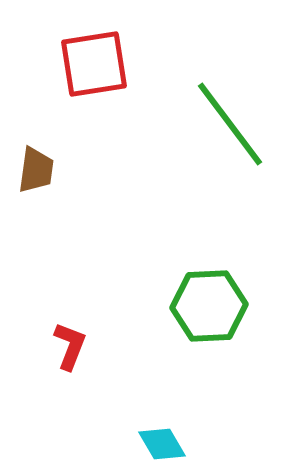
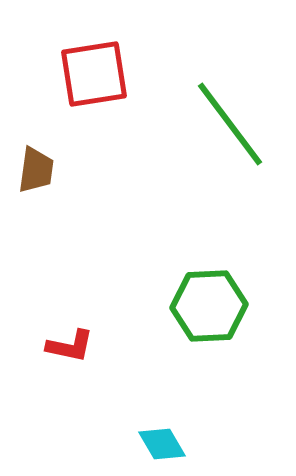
red square: moved 10 px down
red L-shape: rotated 81 degrees clockwise
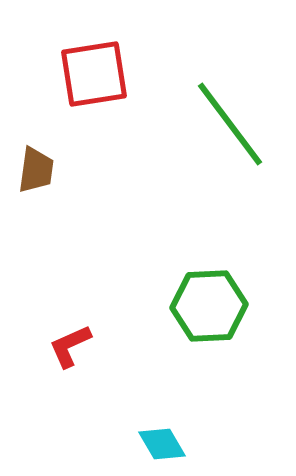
red L-shape: rotated 144 degrees clockwise
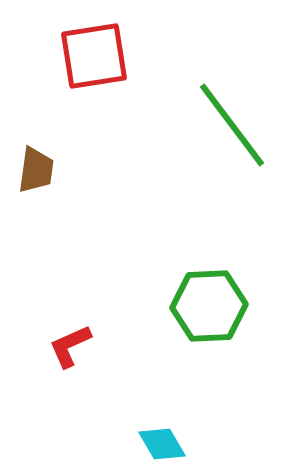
red square: moved 18 px up
green line: moved 2 px right, 1 px down
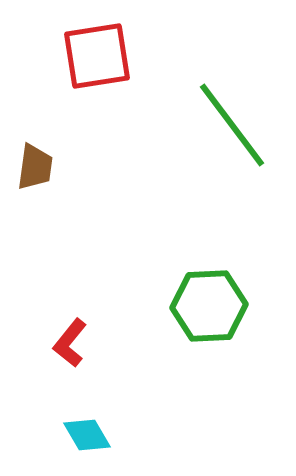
red square: moved 3 px right
brown trapezoid: moved 1 px left, 3 px up
red L-shape: moved 3 px up; rotated 27 degrees counterclockwise
cyan diamond: moved 75 px left, 9 px up
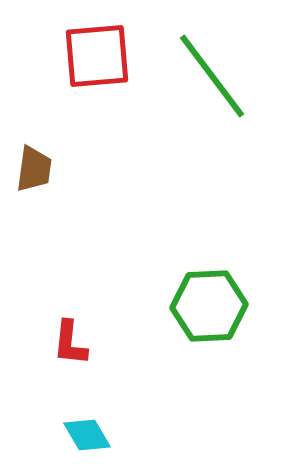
red square: rotated 4 degrees clockwise
green line: moved 20 px left, 49 px up
brown trapezoid: moved 1 px left, 2 px down
red L-shape: rotated 33 degrees counterclockwise
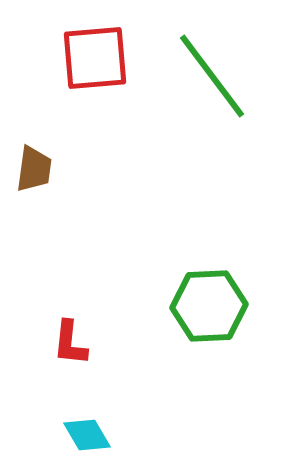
red square: moved 2 px left, 2 px down
